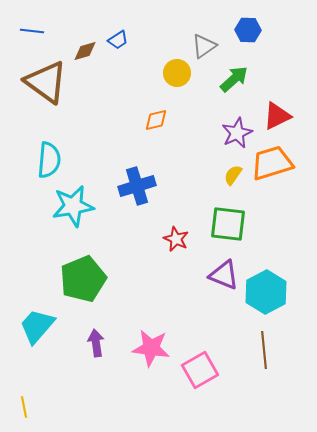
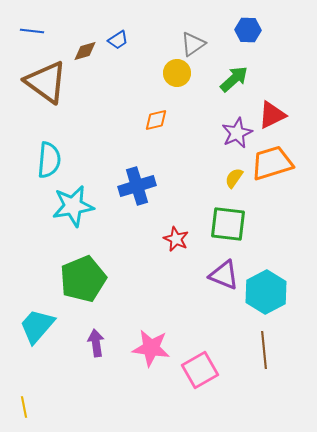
gray triangle: moved 11 px left, 2 px up
red triangle: moved 5 px left, 1 px up
yellow semicircle: moved 1 px right, 3 px down
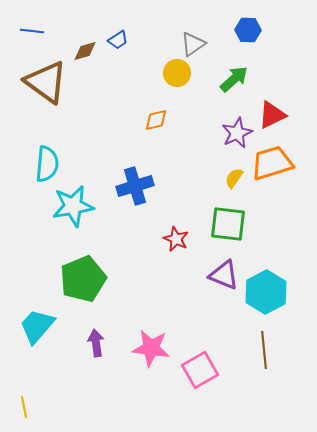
cyan semicircle: moved 2 px left, 4 px down
blue cross: moved 2 px left
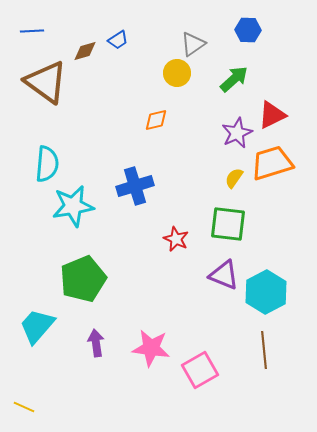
blue line: rotated 10 degrees counterclockwise
yellow line: rotated 55 degrees counterclockwise
